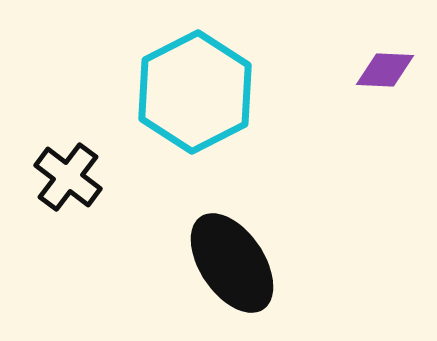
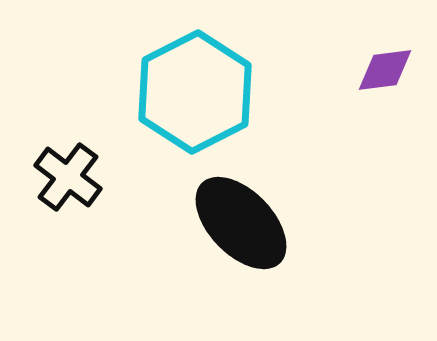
purple diamond: rotated 10 degrees counterclockwise
black ellipse: moved 9 px right, 40 px up; rotated 10 degrees counterclockwise
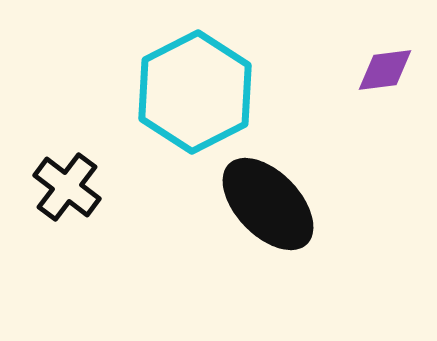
black cross: moved 1 px left, 10 px down
black ellipse: moved 27 px right, 19 px up
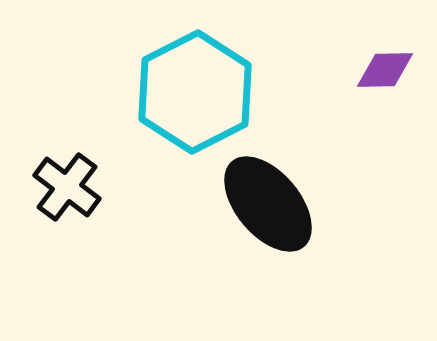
purple diamond: rotated 6 degrees clockwise
black ellipse: rotated 4 degrees clockwise
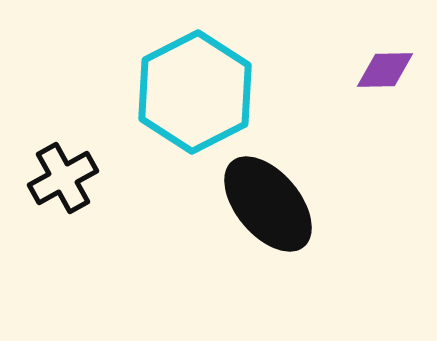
black cross: moved 4 px left, 9 px up; rotated 24 degrees clockwise
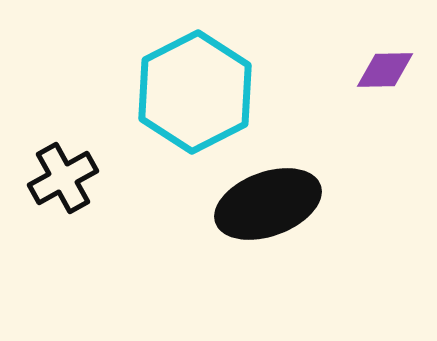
black ellipse: rotated 70 degrees counterclockwise
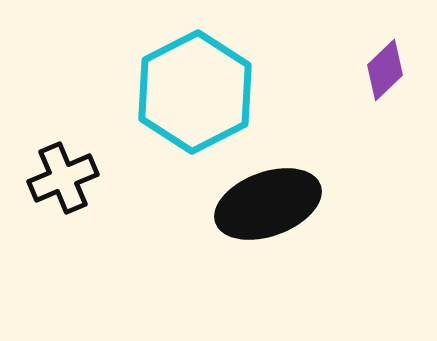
purple diamond: rotated 42 degrees counterclockwise
black cross: rotated 6 degrees clockwise
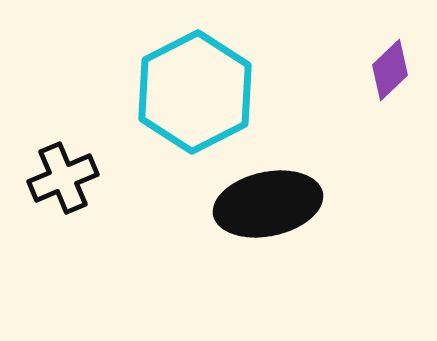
purple diamond: moved 5 px right
black ellipse: rotated 8 degrees clockwise
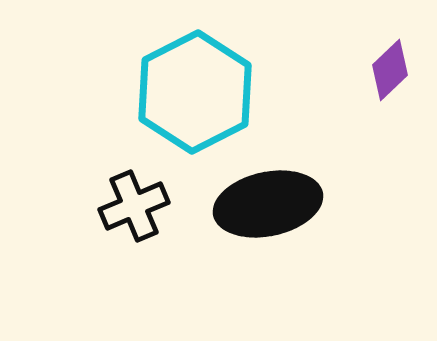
black cross: moved 71 px right, 28 px down
